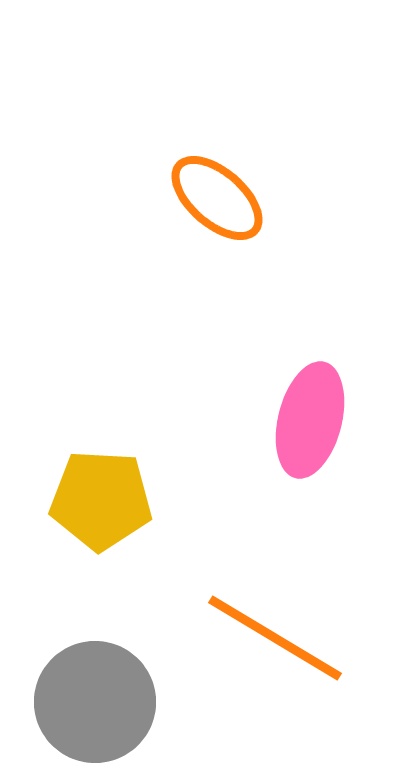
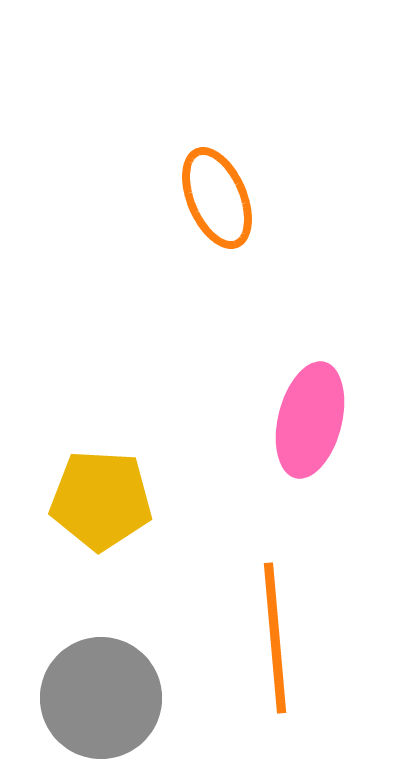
orange ellipse: rotated 26 degrees clockwise
orange line: rotated 54 degrees clockwise
gray circle: moved 6 px right, 4 px up
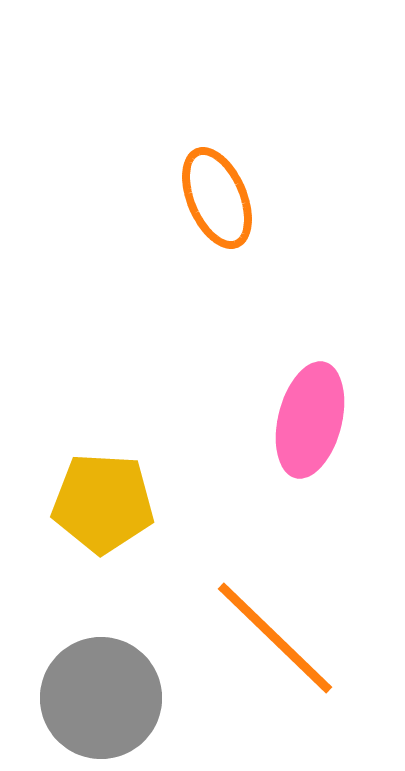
yellow pentagon: moved 2 px right, 3 px down
orange line: rotated 41 degrees counterclockwise
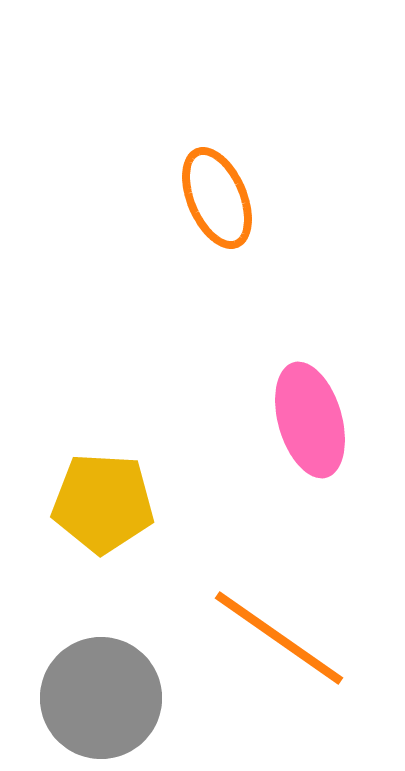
pink ellipse: rotated 30 degrees counterclockwise
orange line: moved 4 px right; rotated 9 degrees counterclockwise
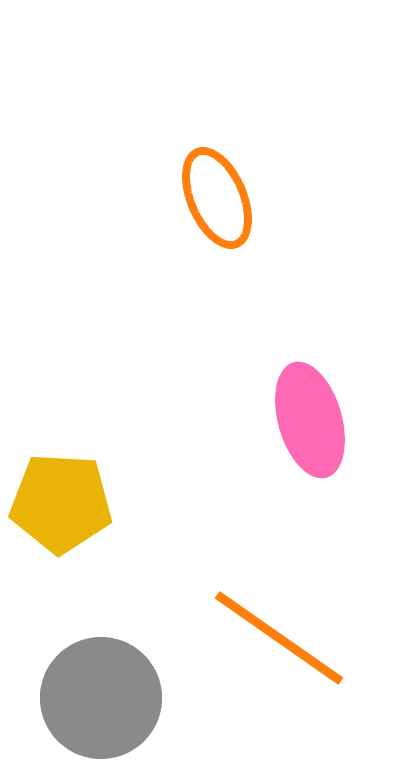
yellow pentagon: moved 42 px left
